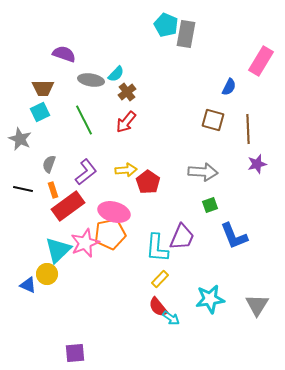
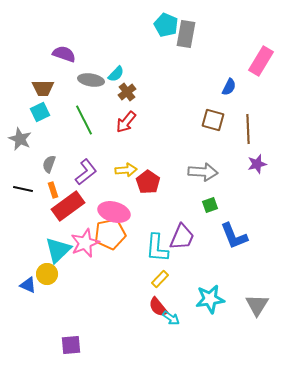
purple square: moved 4 px left, 8 px up
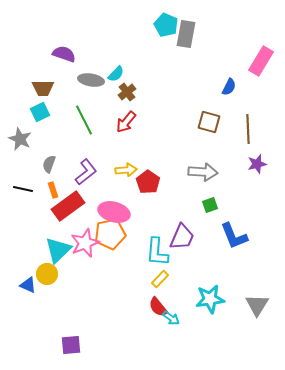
brown square: moved 4 px left, 2 px down
cyan L-shape: moved 4 px down
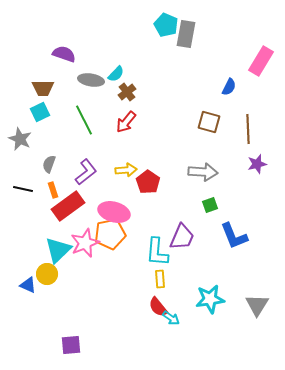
yellow rectangle: rotated 48 degrees counterclockwise
